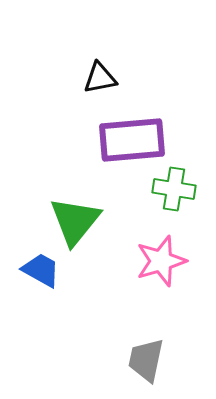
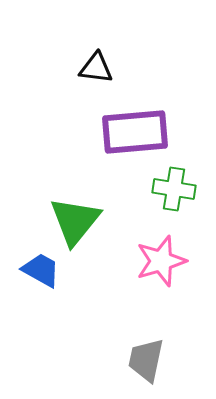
black triangle: moved 4 px left, 10 px up; rotated 18 degrees clockwise
purple rectangle: moved 3 px right, 8 px up
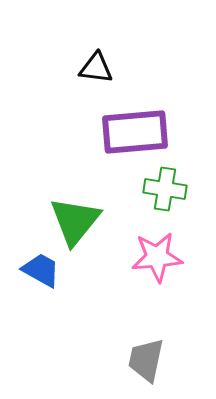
green cross: moved 9 px left
pink star: moved 4 px left, 4 px up; rotated 12 degrees clockwise
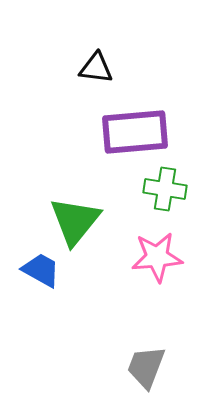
gray trapezoid: moved 7 px down; rotated 9 degrees clockwise
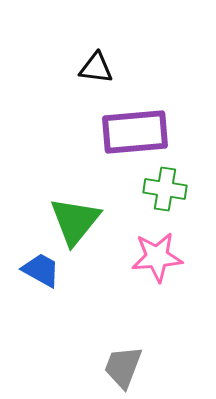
gray trapezoid: moved 23 px left
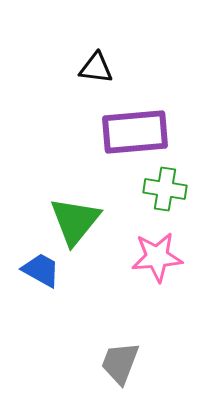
gray trapezoid: moved 3 px left, 4 px up
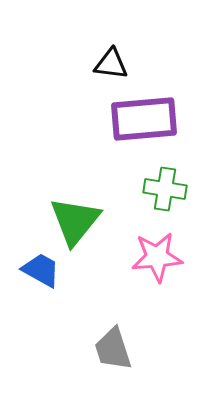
black triangle: moved 15 px right, 4 px up
purple rectangle: moved 9 px right, 13 px up
gray trapezoid: moved 7 px left, 14 px up; rotated 39 degrees counterclockwise
